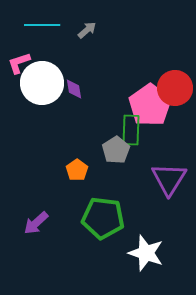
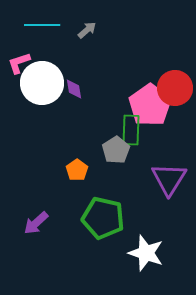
green pentagon: rotated 6 degrees clockwise
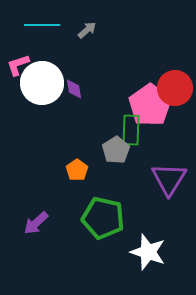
pink L-shape: moved 1 px left, 2 px down
white star: moved 2 px right, 1 px up
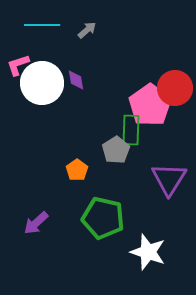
purple diamond: moved 2 px right, 9 px up
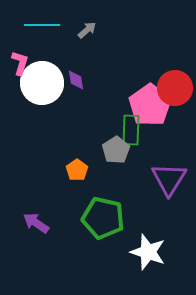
pink L-shape: moved 2 px right, 2 px up; rotated 125 degrees clockwise
purple arrow: rotated 76 degrees clockwise
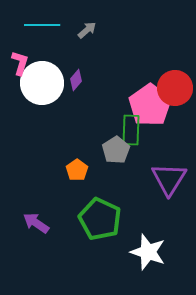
purple diamond: rotated 50 degrees clockwise
green pentagon: moved 3 px left, 1 px down; rotated 12 degrees clockwise
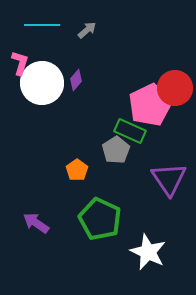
pink pentagon: rotated 9 degrees clockwise
green rectangle: moved 1 px left, 1 px down; rotated 68 degrees counterclockwise
purple triangle: rotated 6 degrees counterclockwise
white star: rotated 6 degrees clockwise
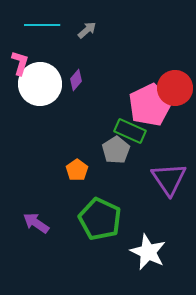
white circle: moved 2 px left, 1 px down
